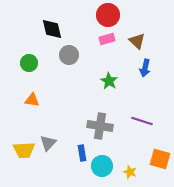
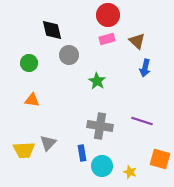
black diamond: moved 1 px down
green star: moved 12 px left
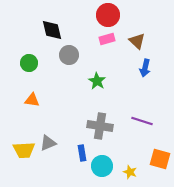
gray triangle: rotated 24 degrees clockwise
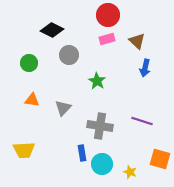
black diamond: rotated 50 degrees counterclockwise
gray triangle: moved 15 px right, 35 px up; rotated 24 degrees counterclockwise
cyan circle: moved 2 px up
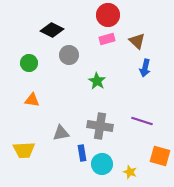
gray triangle: moved 2 px left, 25 px down; rotated 36 degrees clockwise
orange square: moved 3 px up
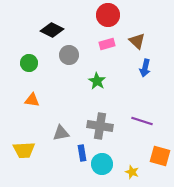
pink rectangle: moved 5 px down
yellow star: moved 2 px right
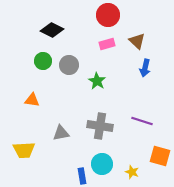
gray circle: moved 10 px down
green circle: moved 14 px right, 2 px up
blue rectangle: moved 23 px down
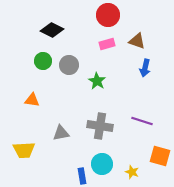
brown triangle: rotated 24 degrees counterclockwise
